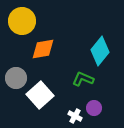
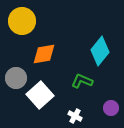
orange diamond: moved 1 px right, 5 px down
green L-shape: moved 1 px left, 2 px down
purple circle: moved 17 px right
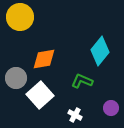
yellow circle: moved 2 px left, 4 px up
orange diamond: moved 5 px down
white cross: moved 1 px up
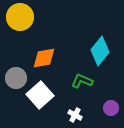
orange diamond: moved 1 px up
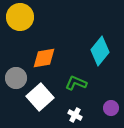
green L-shape: moved 6 px left, 2 px down
white square: moved 2 px down
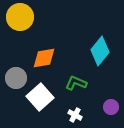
purple circle: moved 1 px up
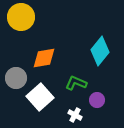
yellow circle: moved 1 px right
purple circle: moved 14 px left, 7 px up
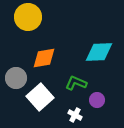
yellow circle: moved 7 px right
cyan diamond: moved 1 px left, 1 px down; rotated 48 degrees clockwise
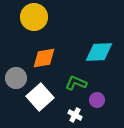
yellow circle: moved 6 px right
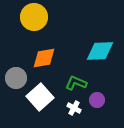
cyan diamond: moved 1 px right, 1 px up
white cross: moved 1 px left, 7 px up
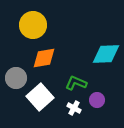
yellow circle: moved 1 px left, 8 px down
cyan diamond: moved 6 px right, 3 px down
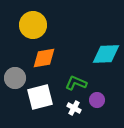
gray circle: moved 1 px left
white square: rotated 28 degrees clockwise
